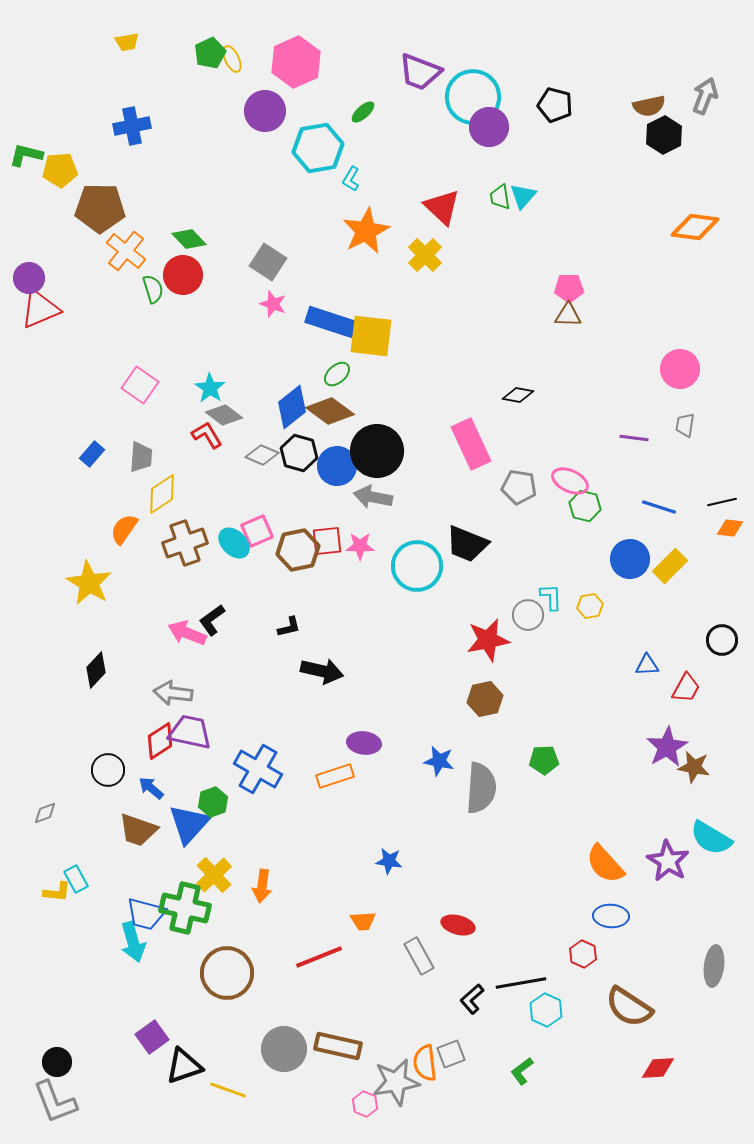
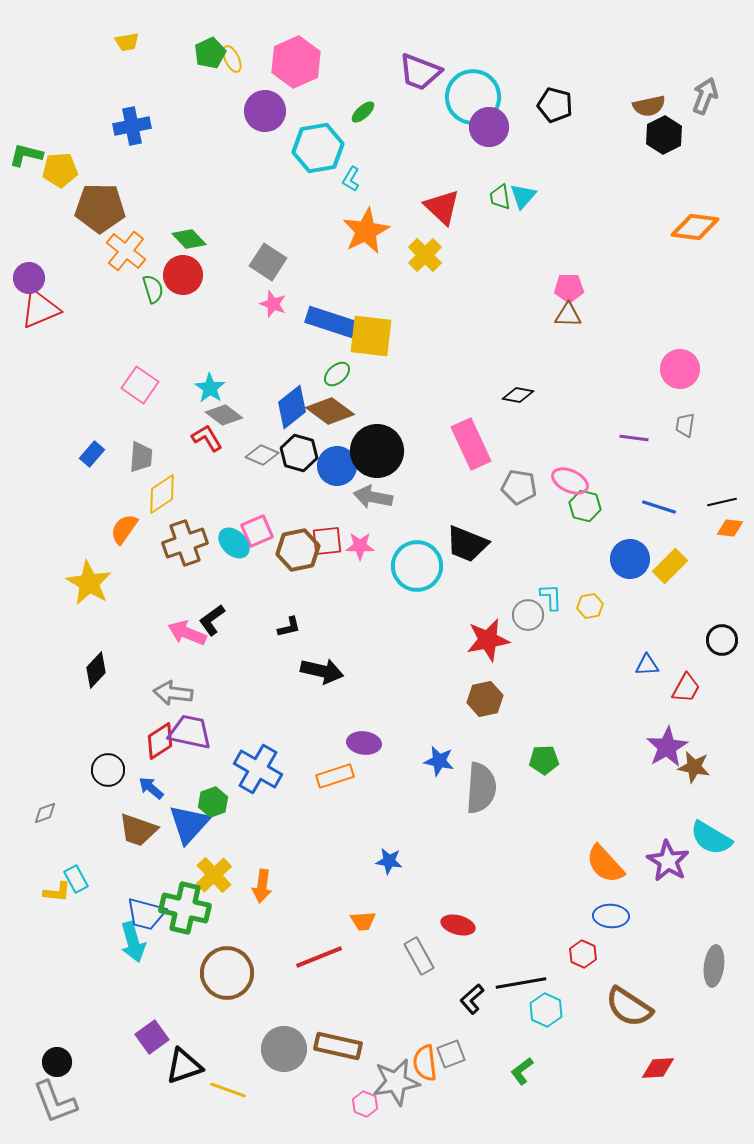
red L-shape at (207, 435): moved 3 px down
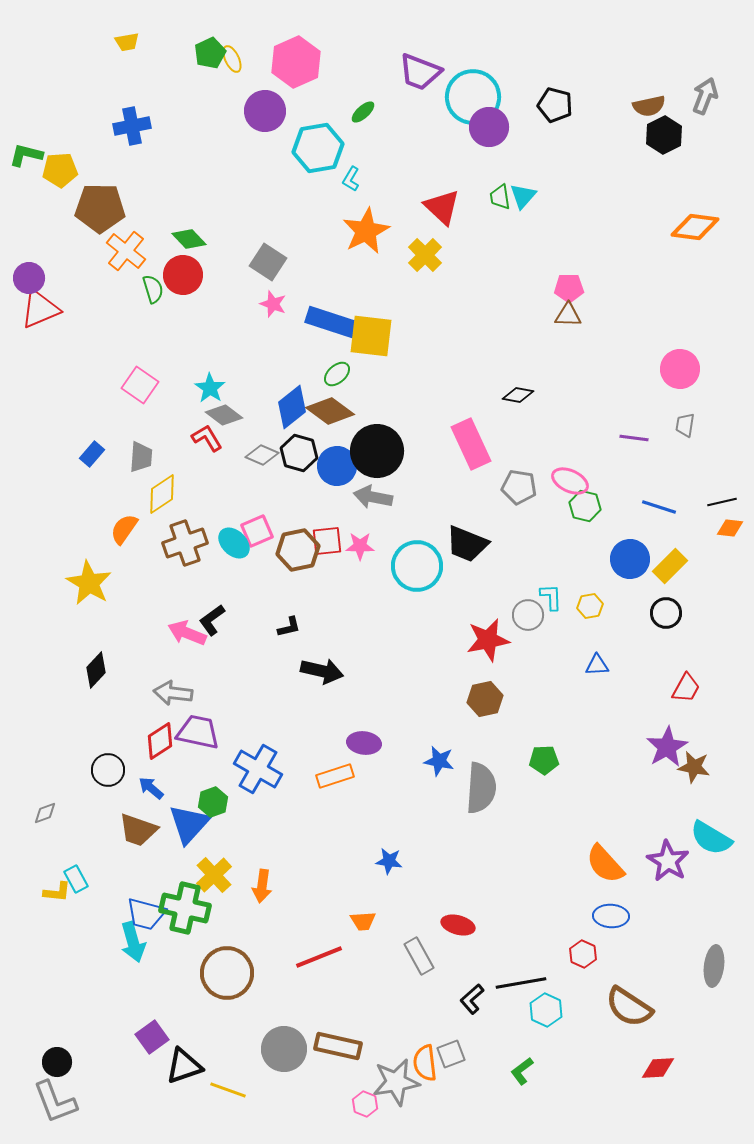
black circle at (722, 640): moved 56 px left, 27 px up
blue triangle at (647, 665): moved 50 px left
purple trapezoid at (190, 732): moved 8 px right
